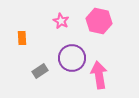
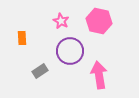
purple circle: moved 2 px left, 7 px up
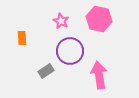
pink hexagon: moved 2 px up
gray rectangle: moved 6 px right
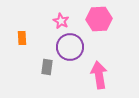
pink hexagon: rotated 15 degrees counterclockwise
purple circle: moved 4 px up
gray rectangle: moved 1 px right, 4 px up; rotated 49 degrees counterclockwise
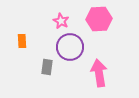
orange rectangle: moved 3 px down
pink arrow: moved 2 px up
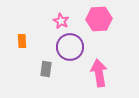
gray rectangle: moved 1 px left, 2 px down
